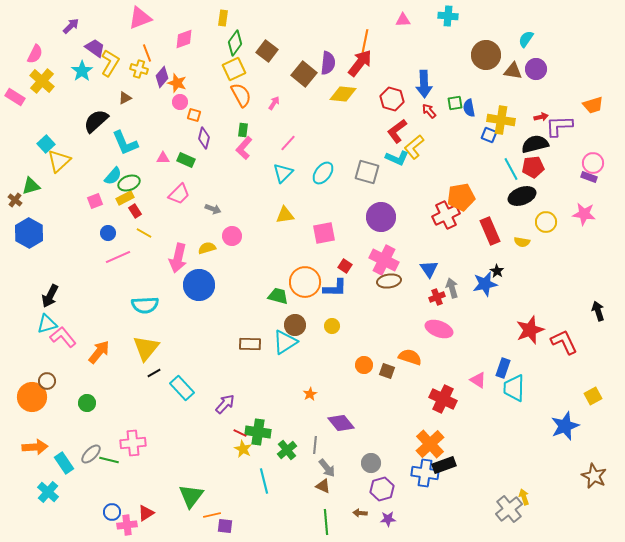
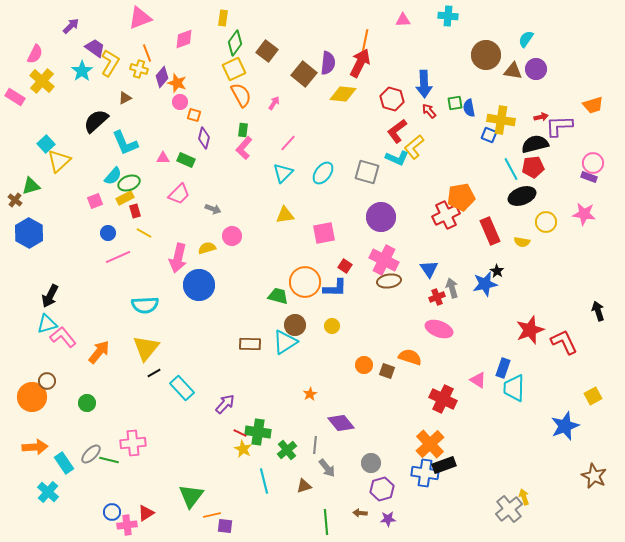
red arrow at (360, 63): rotated 12 degrees counterclockwise
red rectangle at (135, 211): rotated 16 degrees clockwise
brown triangle at (323, 486): moved 19 px left; rotated 42 degrees counterclockwise
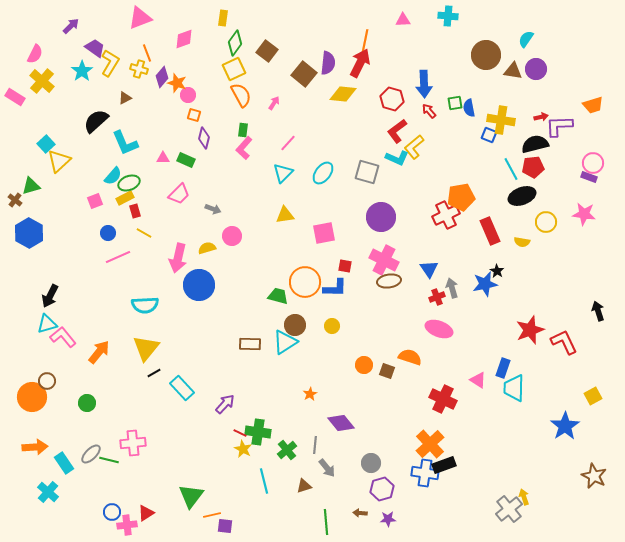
pink circle at (180, 102): moved 8 px right, 7 px up
red square at (345, 266): rotated 24 degrees counterclockwise
blue star at (565, 426): rotated 12 degrees counterclockwise
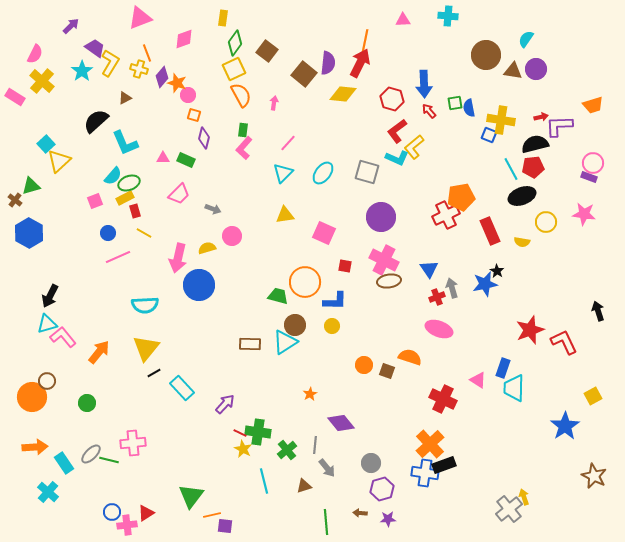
pink arrow at (274, 103): rotated 24 degrees counterclockwise
pink square at (324, 233): rotated 35 degrees clockwise
blue L-shape at (335, 288): moved 13 px down
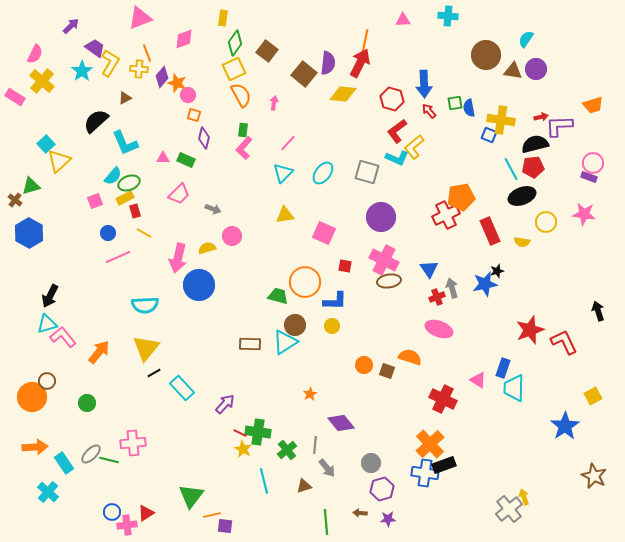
yellow cross at (139, 69): rotated 12 degrees counterclockwise
black star at (497, 271): rotated 24 degrees clockwise
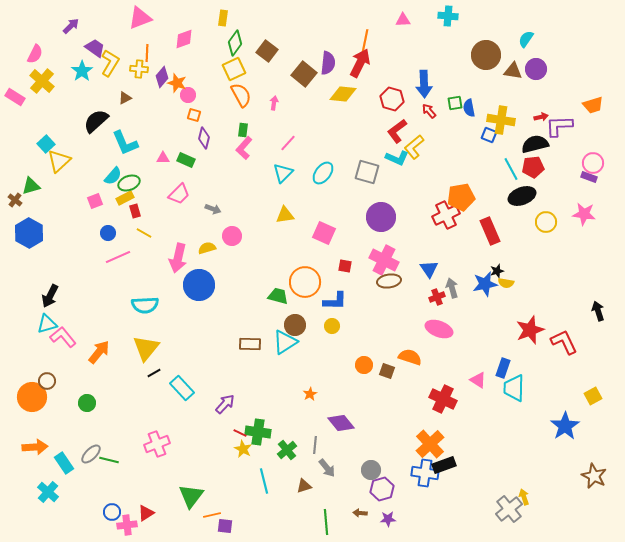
orange line at (147, 53): rotated 24 degrees clockwise
yellow semicircle at (522, 242): moved 16 px left, 41 px down
pink cross at (133, 443): moved 24 px right, 1 px down; rotated 15 degrees counterclockwise
gray circle at (371, 463): moved 7 px down
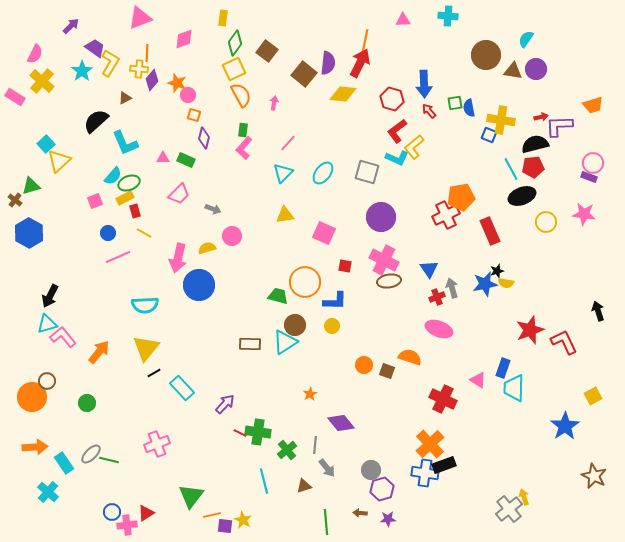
purple diamond at (162, 77): moved 10 px left, 3 px down
yellow star at (243, 449): moved 71 px down
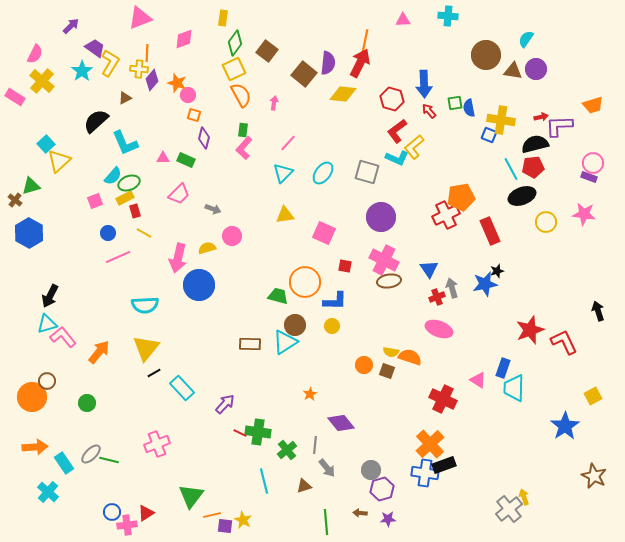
yellow semicircle at (506, 283): moved 115 px left, 69 px down
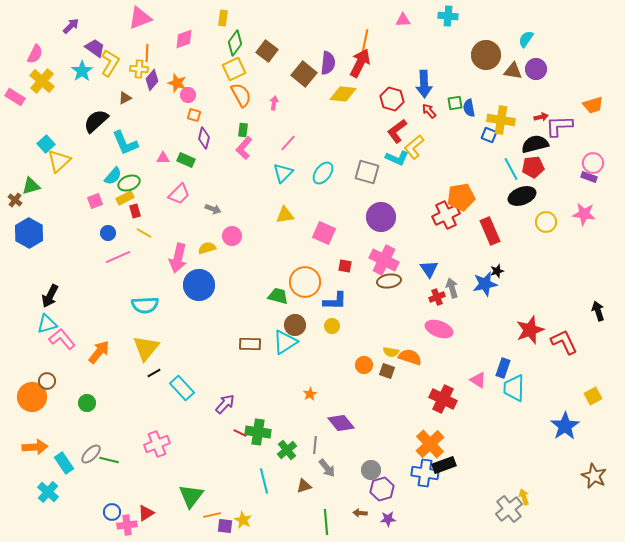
pink L-shape at (63, 337): moved 1 px left, 2 px down
